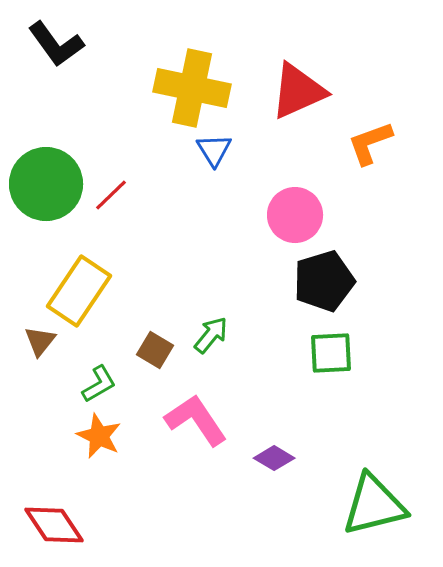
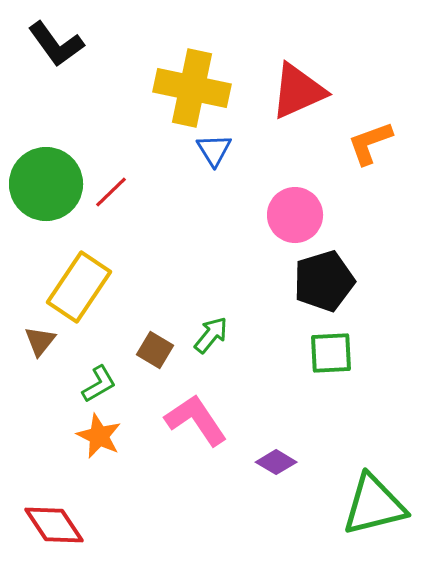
red line: moved 3 px up
yellow rectangle: moved 4 px up
purple diamond: moved 2 px right, 4 px down
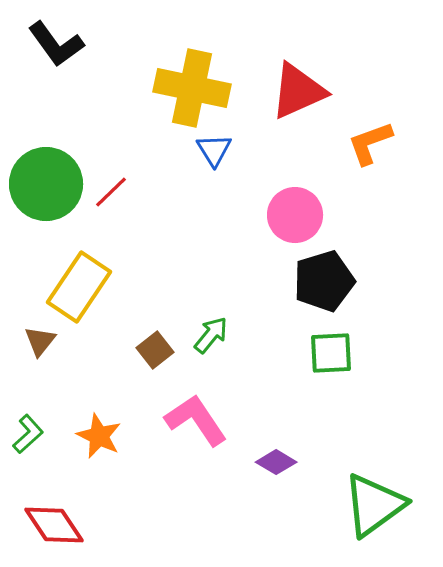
brown square: rotated 21 degrees clockwise
green L-shape: moved 71 px left, 50 px down; rotated 12 degrees counterclockwise
green triangle: rotated 22 degrees counterclockwise
